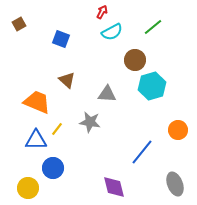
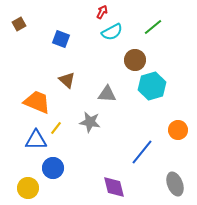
yellow line: moved 1 px left, 1 px up
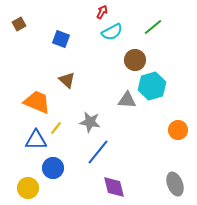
gray triangle: moved 20 px right, 6 px down
blue line: moved 44 px left
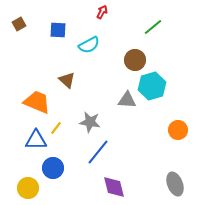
cyan semicircle: moved 23 px left, 13 px down
blue square: moved 3 px left, 9 px up; rotated 18 degrees counterclockwise
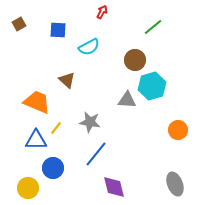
cyan semicircle: moved 2 px down
blue line: moved 2 px left, 2 px down
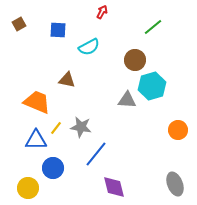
brown triangle: rotated 30 degrees counterclockwise
gray star: moved 9 px left, 5 px down
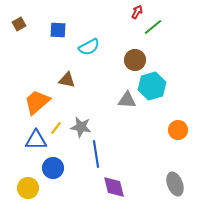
red arrow: moved 35 px right
orange trapezoid: rotated 64 degrees counterclockwise
blue line: rotated 48 degrees counterclockwise
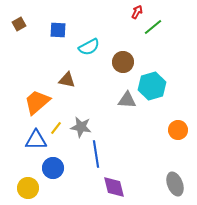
brown circle: moved 12 px left, 2 px down
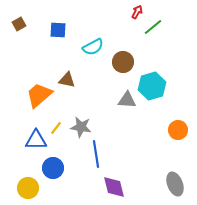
cyan semicircle: moved 4 px right
orange trapezoid: moved 2 px right, 7 px up
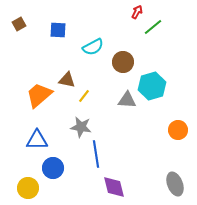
yellow line: moved 28 px right, 32 px up
blue triangle: moved 1 px right
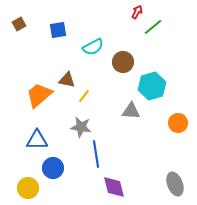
blue square: rotated 12 degrees counterclockwise
gray triangle: moved 4 px right, 11 px down
orange circle: moved 7 px up
